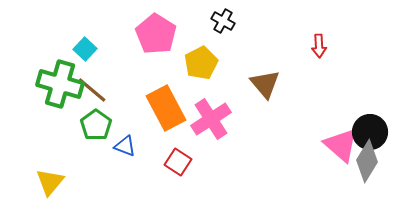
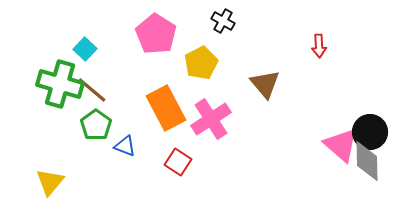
gray diamond: rotated 33 degrees counterclockwise
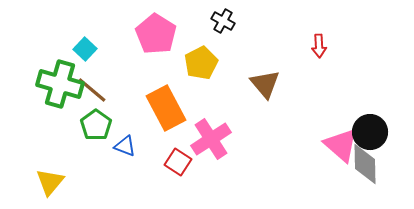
pink cross: moved 20 px down
gray diamond: moved 2 px left, 3 px down
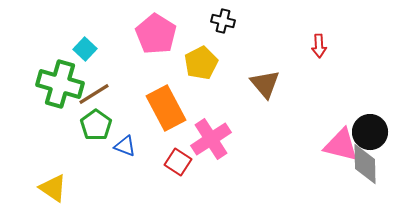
black cross: rotated 15 degrees counterclockwise
brown line: moved 2 px right, 4 px down; rotated 72 degrees counterclockwise
pink triangle: rotated 27 degrees counterclockwise
yellow triangle: moved 3 px right, 6 px down; rotated 36 degrees counterclockwise
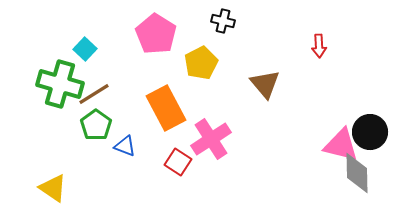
gray diamond: moved 8 px left, 9 px down
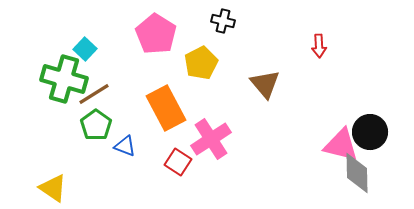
green cross: moved 4 px right, 5 px up
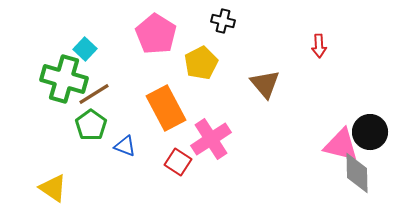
green pentagon: moved 5 px left
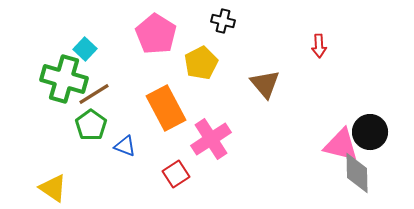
red square: moved 2 px left, 12 px down; rotated 24 degrees clockwise
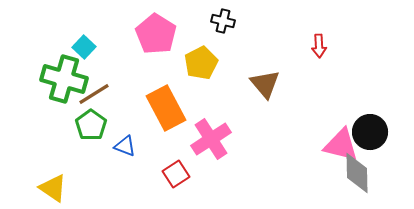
cyan square: moved 1 px left, 2 px up
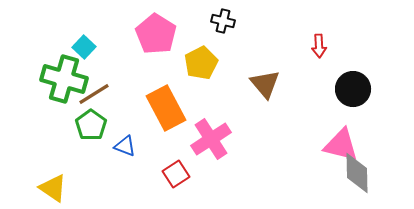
black circle: moved 17 px left, 43 px up
